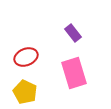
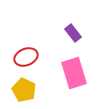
yellow pentagon: moved 1 px left, 2 px up
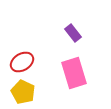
red ellipse: moved 4 px left, 5 px down; rotated 10 degrees counterclockwise
yellow pentagon: moved 1 px left, 2 px down
